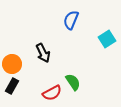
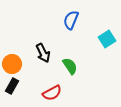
green semicircle: moved 3 px left, 16 px up
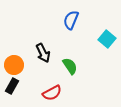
cyan square: rotated 18 degrees counterclockwise
orange circle: moved 2 px right, 1 px down
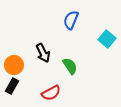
red semicircle: moved 1 px left
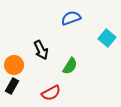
blue semicircle: moved 2 px up; rotated 48 degrees clockwise
cyan square: moved 1 px up
black arrow: moved 2 px left, 3 px up
green semicircle: rotated 66 degrees clockwise
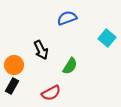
blue semicircle: moved 4 px left
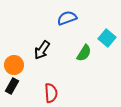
black arrow: moved 1 px right; rotated 60 degrees clockwise
green semicircle: moved 14 px right, 13 px up
red semicircle: rotated 66 degrees counterclockwise
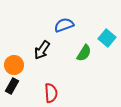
blue semicircle: moved 3 px left, 7 px down
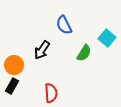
blue semicircle: rotated 96 degrees counterclockwise
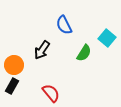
red semicircle: rotated 36 degrees counterclockwise
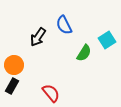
cyan square: moved 2 px down; rotated 18 degrees clockwise
black arrow: moved 4 px left, 13 px up
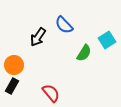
blue semicircle: rotated 18 degrees counterclockwise
